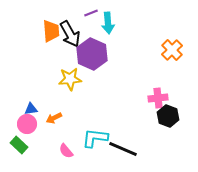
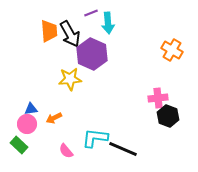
orange trapezoid: moved 2 px left
orange cross: rotated 15 degrees counterclockwise
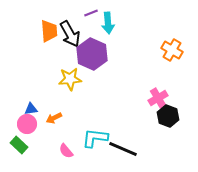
pink cross: rotated 24 degrees counterclockwise
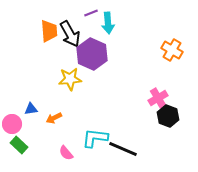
pink circle: moved 15 px left
pink semicircle: moved 2 px down
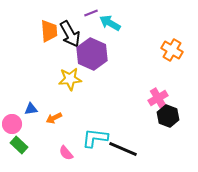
cyan arrow: moved 2 px right; rotated 125 degrees clockwise
